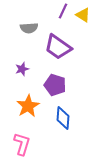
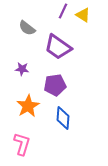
gray semicircle: moved 2 px left; rotated 42 degrees clockwise
purple star: rotated 24 degrees clockwise
purple pentagon: rotated 25 degrees counterclockwise
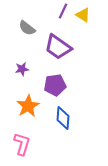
purple star: rotated 16 degrees counterclockwise
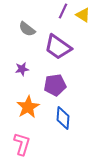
gray semicircle: moved 1 px down
orange star: moved 1 px down
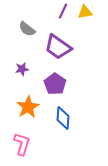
yellow triangle: moved 2 px right, 3 px up; rotated 42 degrees counterclockwise
purple pentagon: moved 1 px up; rotated 30 degrees counterclockwise
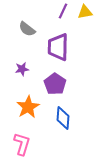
purple trapezoid: rotated 56 degrees clockwise
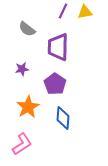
pink L-shape: rotated 40 degrees clockwise
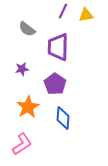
yellow triangle: moved 1 px right, 3 px down
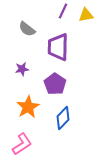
blue diamond: rotated 40 degrees clockwise
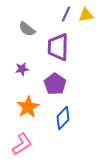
purple line: moved 3 px right, 3 px down
